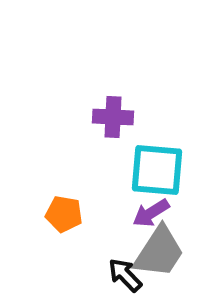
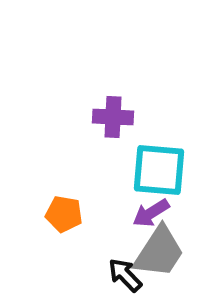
cyan square: moved 2 px right
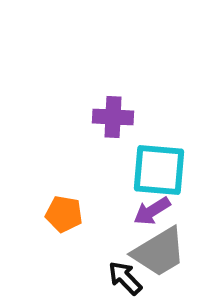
purple arrow: moved 1 px right, 2 px up
gray trapezoid: rotated 26 degrees clockwise
black arrow: moved 3 px down
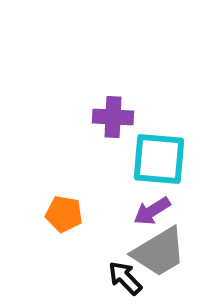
cyan square: moved 11 px up
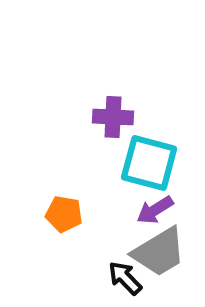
cyan square: moved 10 px left, 4 px down; rotated 10 degrees clockwise
purple arrow: moved 3 px right, 1 px up
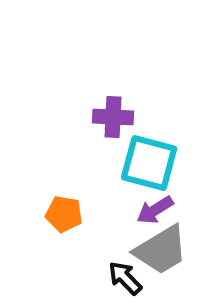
gray trapezoid: moved 2 px right, 2 px up
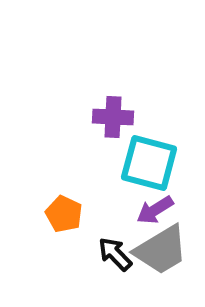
orange pentagon: rotated 15 degrees clockwise
black arrow: moved 10 px left, 24 px up
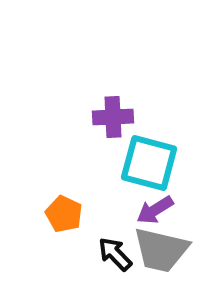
purple cross: rotated 6 degrees counterclockwise
gray trapezoid: rotated 44 degrees clockwise
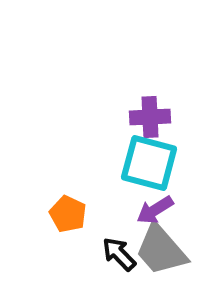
purple cross: moved 37 px right
orange pentagon: moved 4 px right
gray trapezoid: rotated 36 degrees clockwise
black arrow: moved 4 px right
